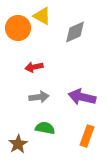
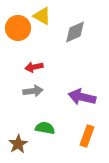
gray arrow: moved 6 px left, 6 px up
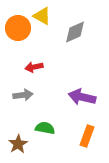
gray arrow: moved 10 px left, 4 px down
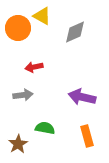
orange rectangle: rotated 35 degrees counterclockwise
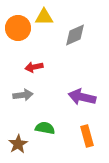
yellow triangle: moved 2 px right, 1 px down; rotated 30 degrees counterclockwise
gray diamond: moved 3 px down
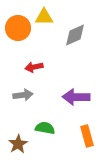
purple arrow: moved 6 px left; rotated 12 degrees counterclockwise
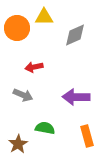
orange circle: moved 1 px left
gray arrow: rotated 30 degrees clockwise
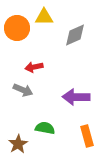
gray arrow: moved 5 px up
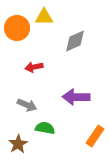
gray diamond: moved 6 px down
gray arrow: moved 4 px right, 15 px down
orange rectangle: moved 8 px right; rotated 50 degrees clockwise
